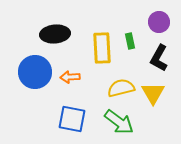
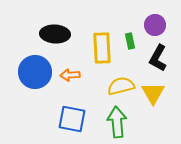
purple circle: moved 4 px left, 3 px down
black ellipse: rotated 8 degrees clockwise
black L-shape: moved 1 px left
orange arrow: moved 2 px up
yellow semicircle: moved 2 px up
green arrow: moved 2 px left; rotated 132 degrees counterclockwise
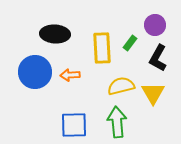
green rectangle: moved 2 px down; rotated 49 degrees clockwise
blue square: moved 2 px right, 6 px down; rotated 12 degrees counterclockwise
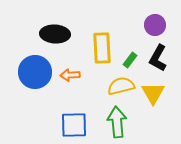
green rectangle: moved 17 px down
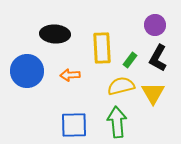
blue circle: moved 8 px left, 1 px up
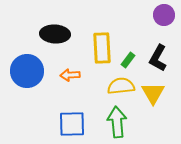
purple circle: moved 9 px right, 10 px up
green rectangle: moved 2 px left
yellow semicircle: rotated 8 degrees clockwise
blue square: moved 2 px left, 1 px up
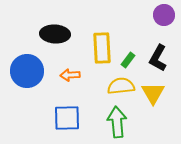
blue square: moved 5 px left, 6 px up
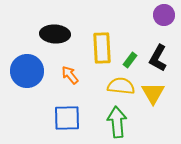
green rectangle: moved 2 px right
orange arrow: rotated 54 degrees clockwise
yellow semicircle: rotated 12 degrees clockwise
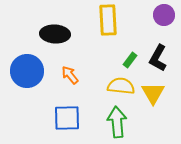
yellow rectangle: moved 6 px right, 28 px up
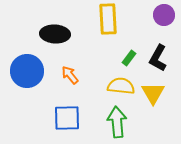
yellow rectangle: moved 1 px up
green rectangle: moved 1 px left, 2 px up
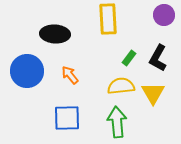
yellow semicircle: rotated 12 degrees counterclockwise
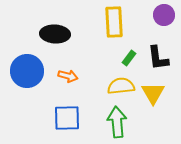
yellow rectangle: moved 6 px right, 3 px down
black L-shape: rotated 36 degrees counterclockwise
orange arrow: moved 2 px left, 1 px down; rotated 144 degrees clockwise
